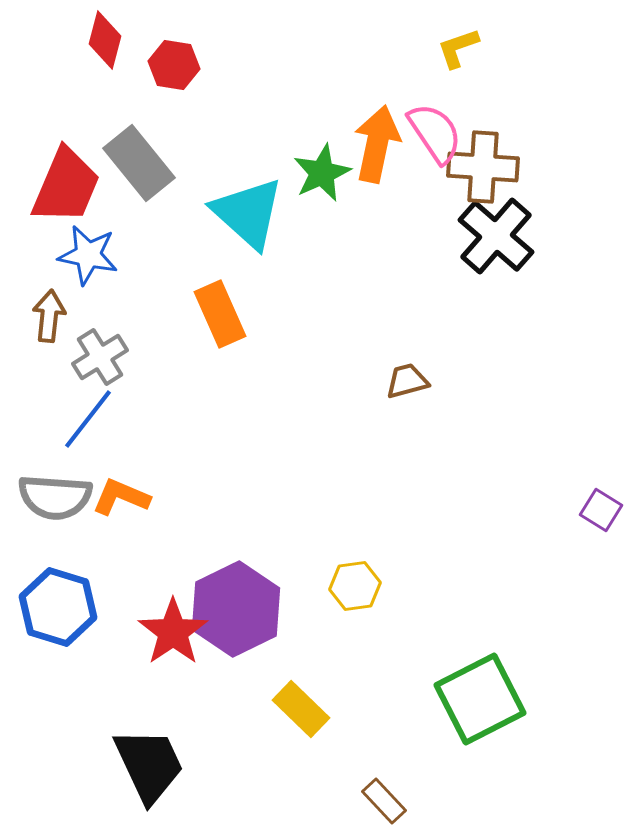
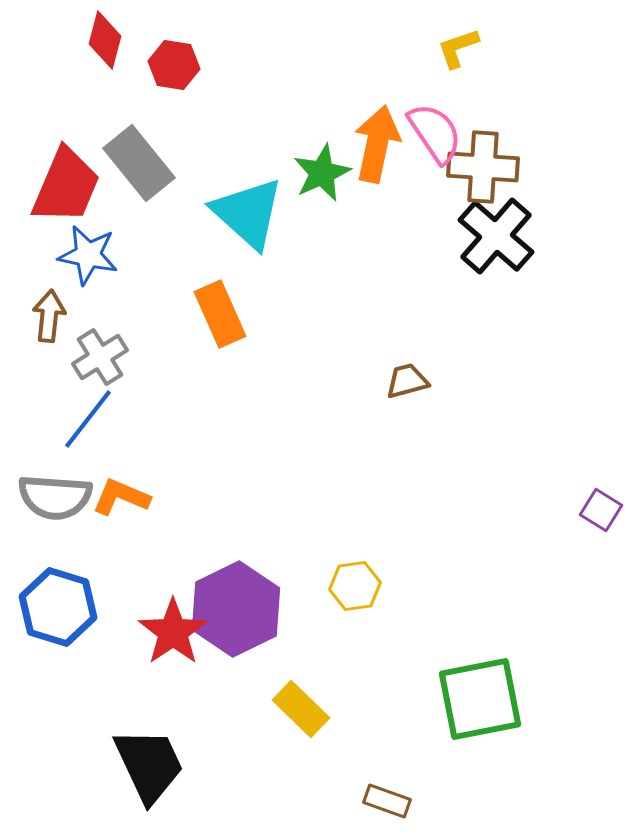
green square: rotated 16 degrees clockwise
brown rectangle: moved 3 px right; rotated 27 degrees counterclockwise
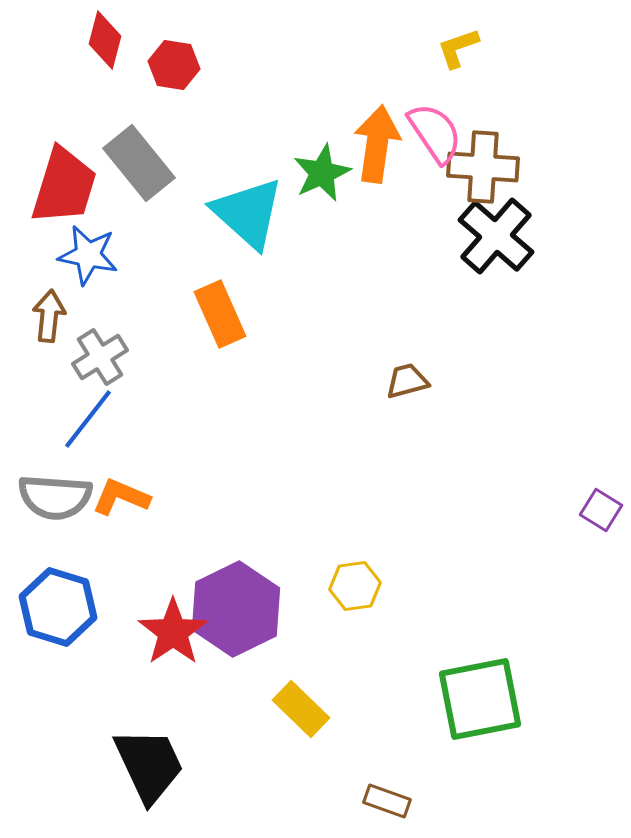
orange arrow: rotated 4 degrees counterclockwise
red trapezoid: moved 2 px left; rotated 6 degrees counterclockwise
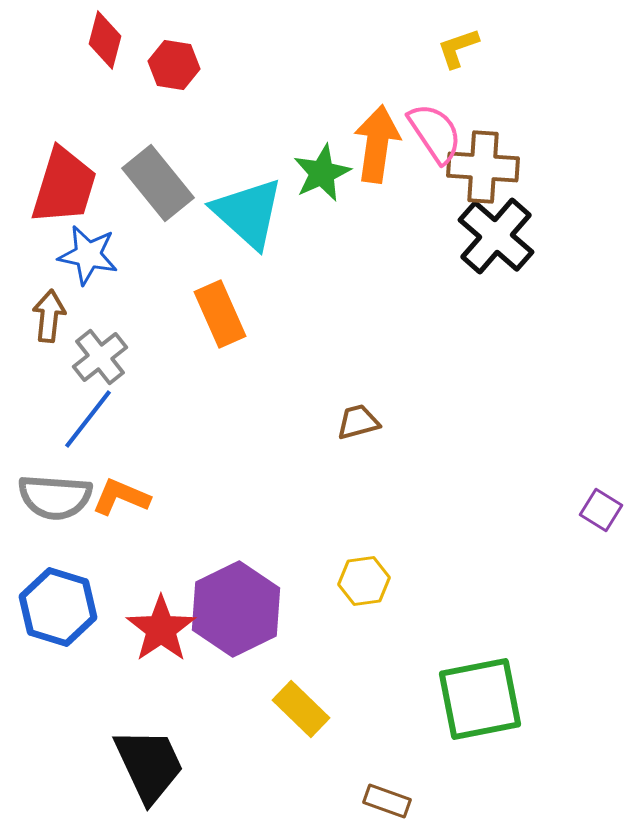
gray rectangle: moved 19 px right, 20 px down
gray cross: rotated 6 degrees counterclockwise
brown trapezoid: moved 49 px left, 41 px down
yellow hexagon: moved 9 px right, 5 px up
red star: moved 12 px left, 3 px up
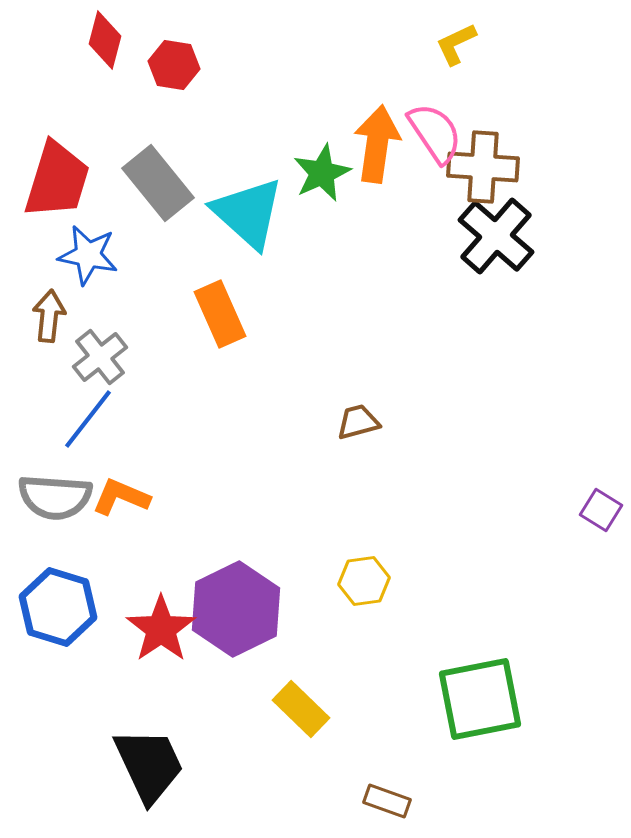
yellow L-shape: moved 2 px left, 4 px up; rotated 6 degrees counterclockwise
red trapezoid: moved 7 px left, 6 px up
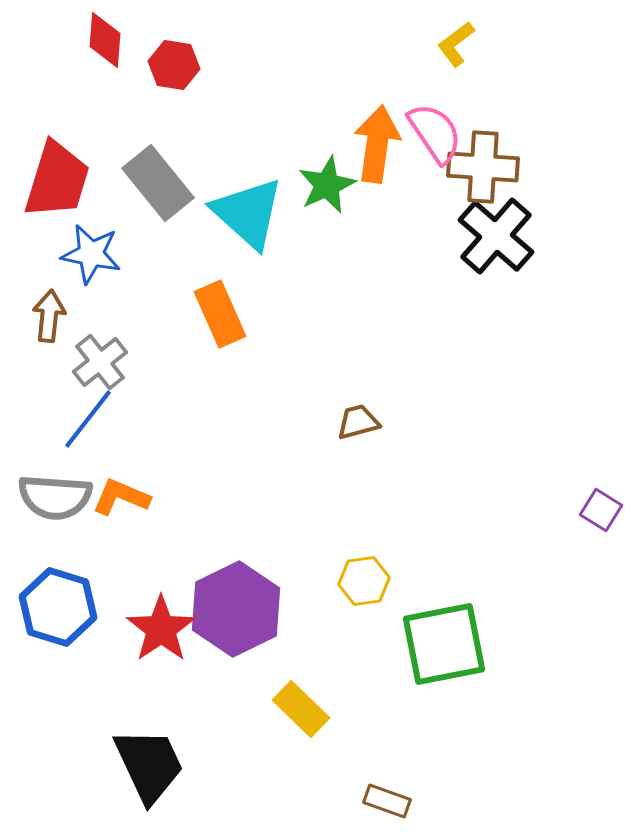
red diamond: rotated 10 degrees counterclockwise
yellow L-shape: rotated 12 degrees counterclockwise
green star: moved 5 px right, 12 px down
blue star: moved 3 px right, 1 px up
gray cross: moved 5 px down
green square: moved 36 px left, 55 px up
